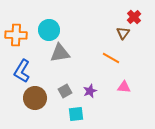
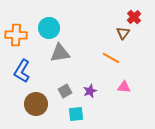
cyan circle: moved 2 px up
brown circle: moved 1 px right, 6 px down
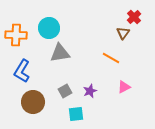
pink triangle: rotated 32 degrees counterclockwise
brown circle: moved 3 px left, 2 px up
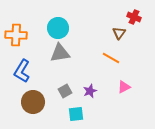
red cross: rotated 24 degrees counterclockwise
cyan circle: moved 9 px right
brown triangle: moved 4 px left
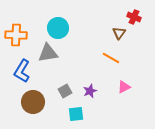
gray triangle: moved 12 px left
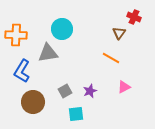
cyan circle: moved 4 px right, 1 px down
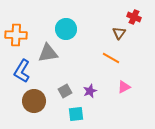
cyan circle: moved 4 px right
brown circle: moved 1 px right, 1 px up
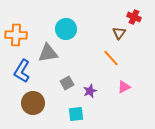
orange line: rotated 18 degrees clockwise
gray square: moved 2 px right, 8 px up
brown circle: moved 1 px left, 2 px down
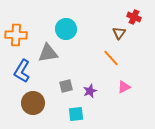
gray square: moved 1 px left, 3 px down; rotated 16 degrees clockwise
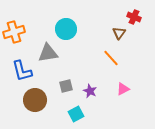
orange cross: moved 2 px left, 3 px up; rotated 20 degrees counterclockwise
blue L-shape: rotated 45 degrees counterclockwise
pink triangle: moved 1 px left, 2 px down
purple star: rotated 24 degrees counterclockwise
brown circle: moved 2 px right, 3 px up
cyan square: rotated 21 degrees counterclockwise
